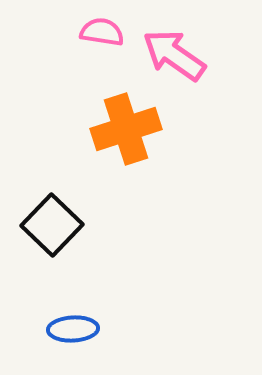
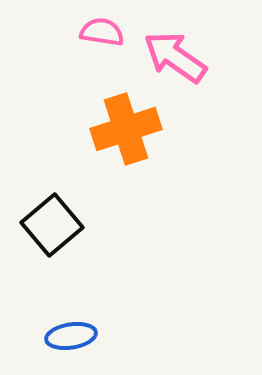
pink arrow: moved 1 px right, 2 px down
black square: rotated 6 degrees clockwise
blue ellipse: moved 2 px left, 7 px down; rotated 6 degrees counterclockwise
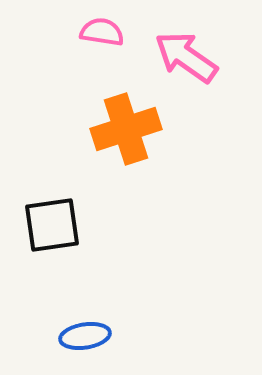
pink arrow: moved 11 px right
black square: rotated 32 degrees clockwise
blue ellipse: moved 14 px right
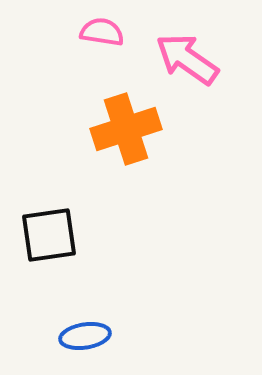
pink arrow: moved 1 px right, 2 px down
black square: moved 3 px left, 10 px down
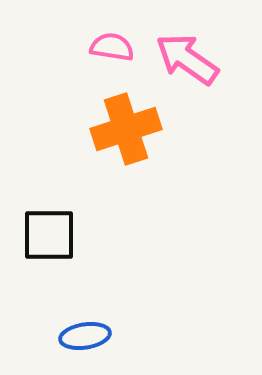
pink semicircle: moved 10 px right, 15 px down
black square: rotated 8 degrees clockwise
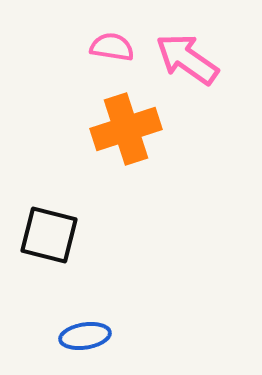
black square: rotated 14 degrees clockwise
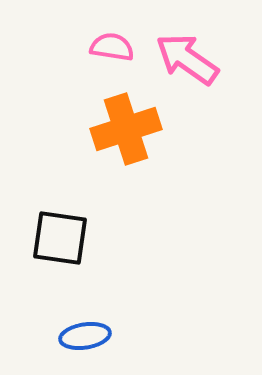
black square: moved 11 px right, 3 px down; rotated 6 degrees counterclockwise
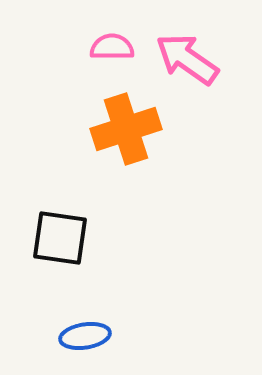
pink semicircle: rotated 9 degrees counterclockwise
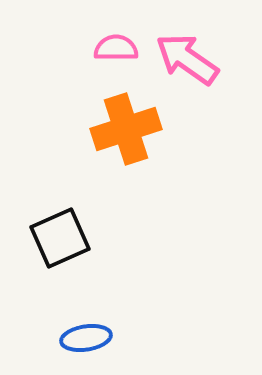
pink semicircle: moved 4 px right, 1 px down
black square: rotated 32 degrees counterclockwise
blue ellipse: moved 1 px right, 2 px down
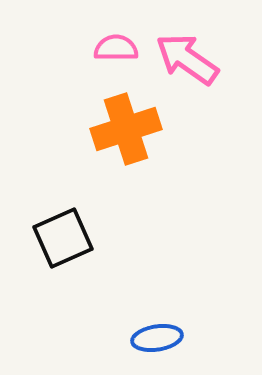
black square: moved 3 px right
blue ellipse: moved 71 px right
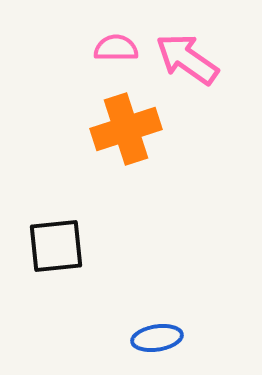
black square: moved 7 px left, 8 px down; rotated 18 degrees clockwise
